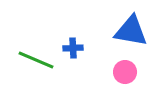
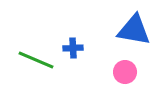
blue triangle: moved 3 px right, 1 px up
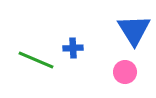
blue triangle: rotated 48 degrees clockwise
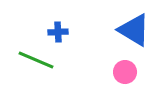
blue triangle: rotated 27 degrees counterclockwise
blue cross: moved 15 px left, 16 px up
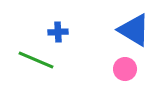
pink circle: moved 3 px up
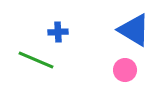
pink circle: moved 1 px down
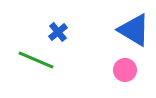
blue cross: rotated 36 degrees counterclockwise
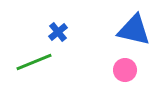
blue triangle: rotated 18 degrees counterclockwise
green line: moved 2 px left, 2 px down; rotated 45 degrees counterclockwise
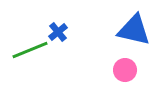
green line: moved 4 px left, 12 px up
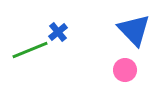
blue triangle: rotated 33 degrees clockwise
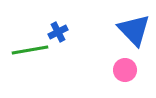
blue cross: rotated 12 degrees clockwise
green line: rotated 12 degrees clockwise
